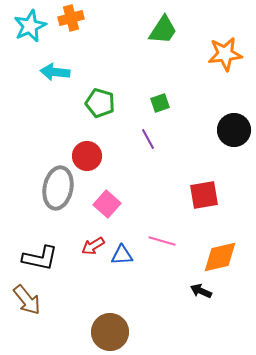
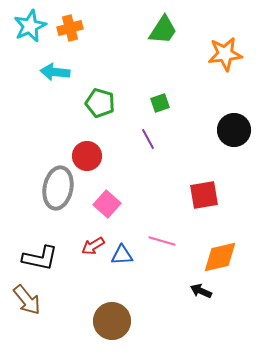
orange cross: moved 1 px left, 10 px down
brown circle: moved 2 px right, 11 px up
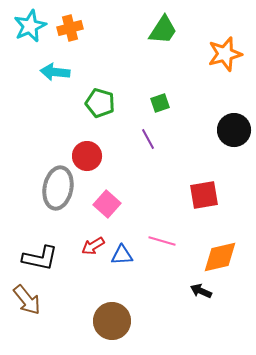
orange star: rotated 8 degrees counterclockwise
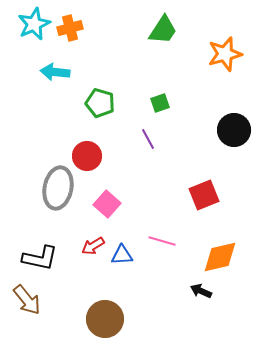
cyan star: moved 4 px right, 2 px up
red square: rotated 12 degrees counterclockwise
brown circle: moved 7 px left, 2 px up
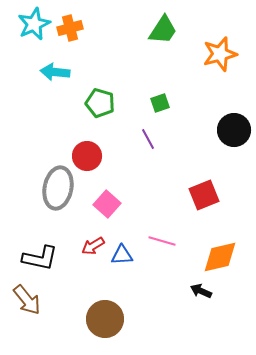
orange star: moved 5 px left
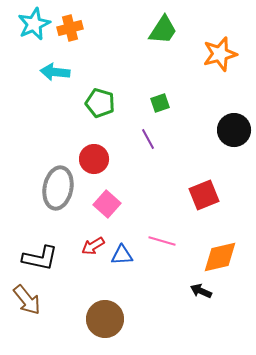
red circle: moved 7 px right, 3 px down
